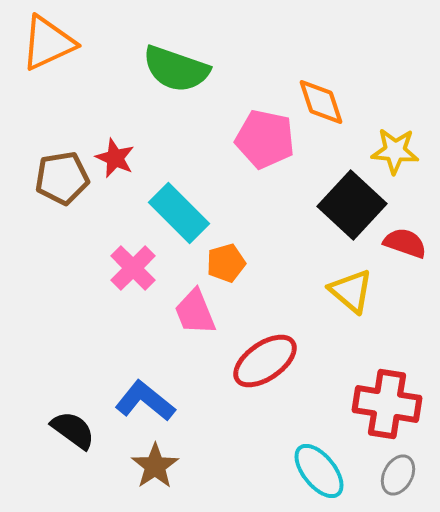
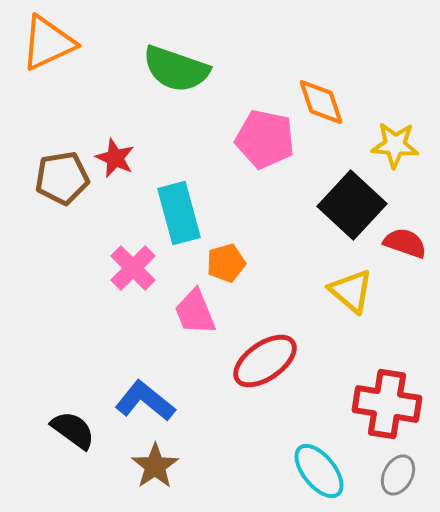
yellow star: moved 6 px up
cyan rectangle: rotated 30 degrees clockwise
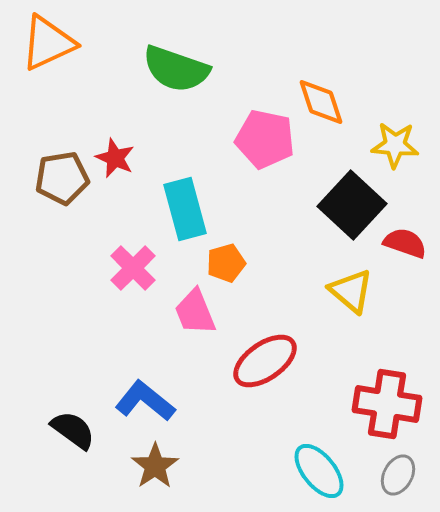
cyan rectangle: moved 6 px right, 4 px up
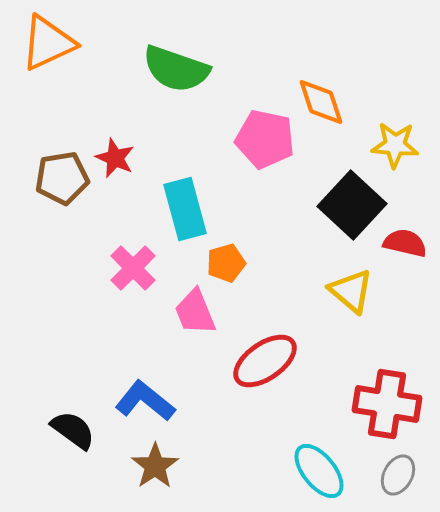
red semicircle: rotated 6 degrees counterclockwise
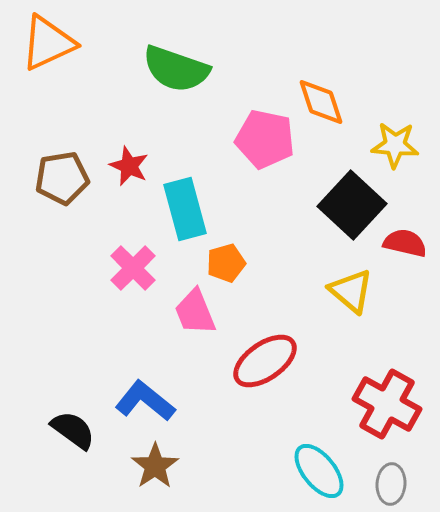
red star: moved 14 px right, 8 px down
red cross: rotated 20 degrees clockwise
gray ellipse: moved 7 px left, 9 px down; rotated 24 degrees counterclockwise
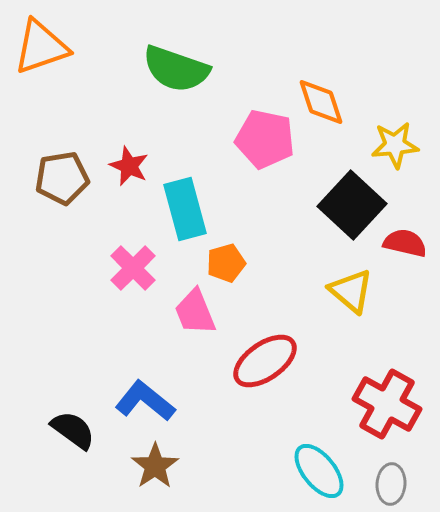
orange triangle: moved 7 px left, 4 px down; rotated 6 degrees clockwise
yellow star: rotated 9 degrees counterclockwise
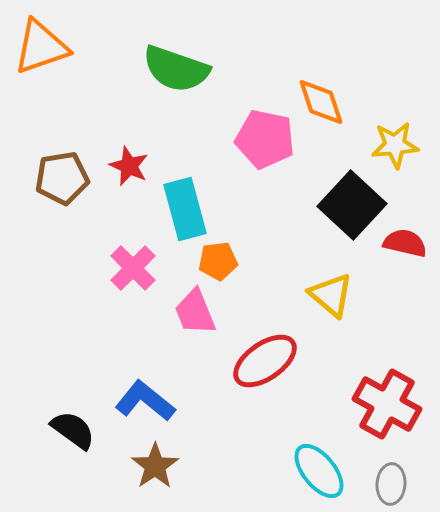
orange pentagon: moved 8 px left, 2 px up; rotated 9 degrees clockwise
yellow triangle: moved 20 px left, 4 px down
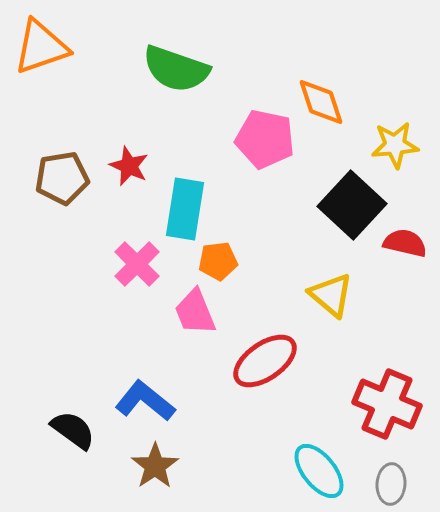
cyan rectangle: rotated 24 degrees clockwise
pink cross: moved 4 px right, 4 px up
red cross: rotated 6 degrees counterclockwise
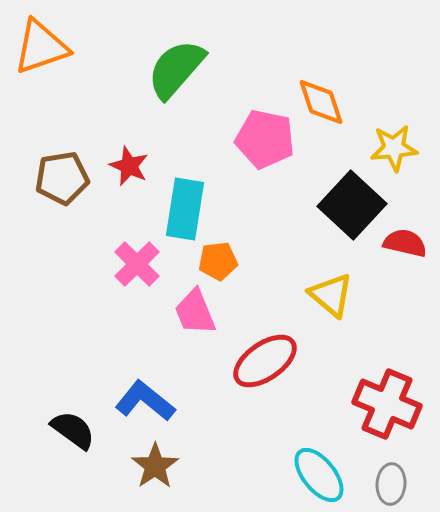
green semicircle: rotated 112 degrees clockwise
yellow star: moved 1 px left, 3 px down
cyan ellipse: moved 4 px down
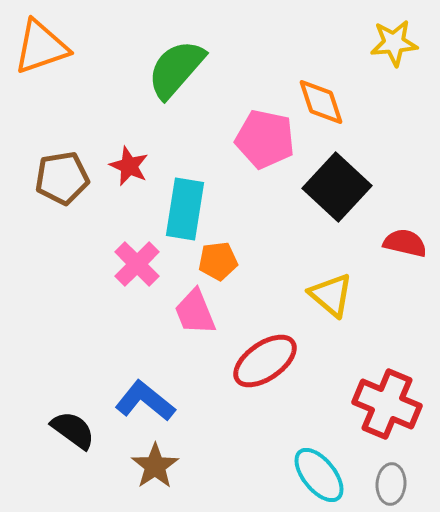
yellow star: moved 105 px up
black square: moved 15 px left, 18 px up
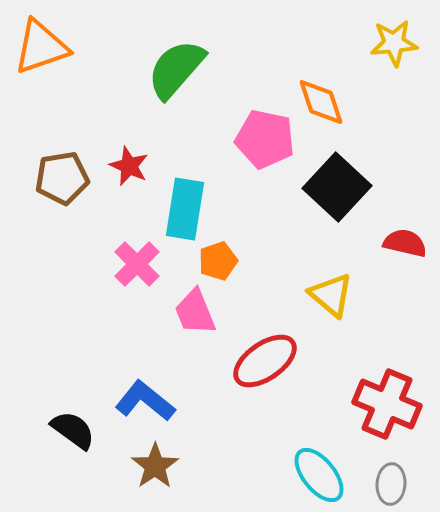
orange pentagon: rotated 12 degrees counterclockwise
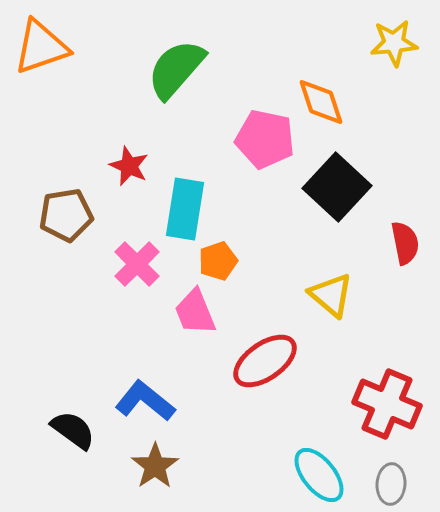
brown pentagon: moved 4 px right, 37 px down
red semicircle: rotated 66 degrees clockwise
